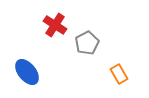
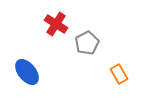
red cross: moved 1 px right, 1 px up
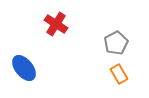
gray pentagon: moved 29 px right
blue ellipse: moved 3 px left, 4 px up
